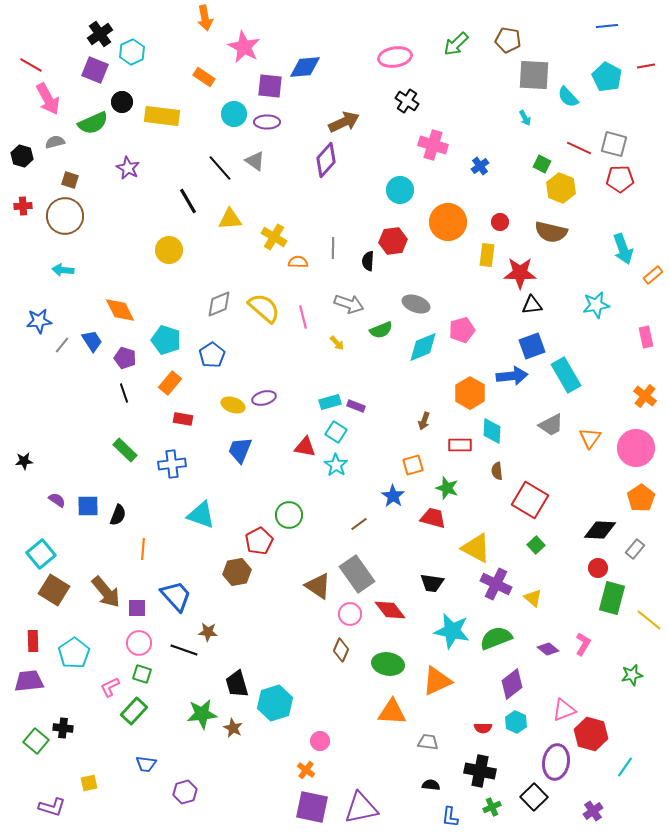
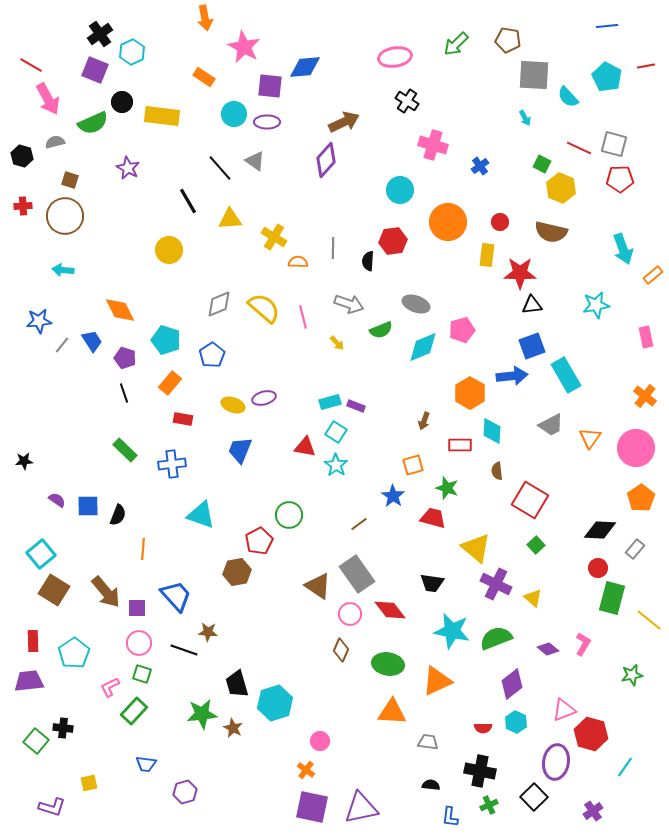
yellow triangle at (476, 548): rotated 12 degrees clockwise
green cross at (492, 807): moved 3 px left, 2 px up
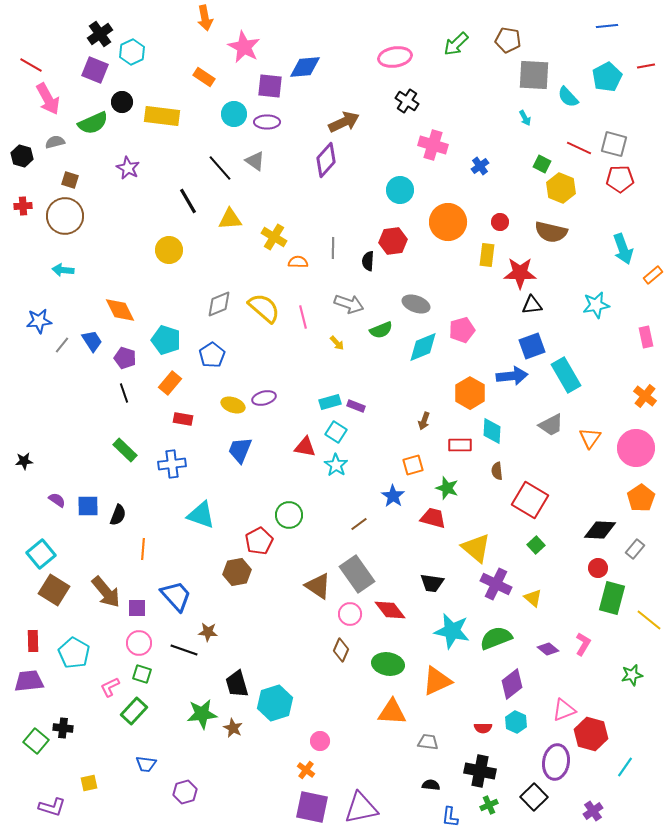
cyan pentagon at (607, 77): rotated 16 degrees clockwise
cyan pentagon at (74, 653): rotated 8 degrees counterclockwise
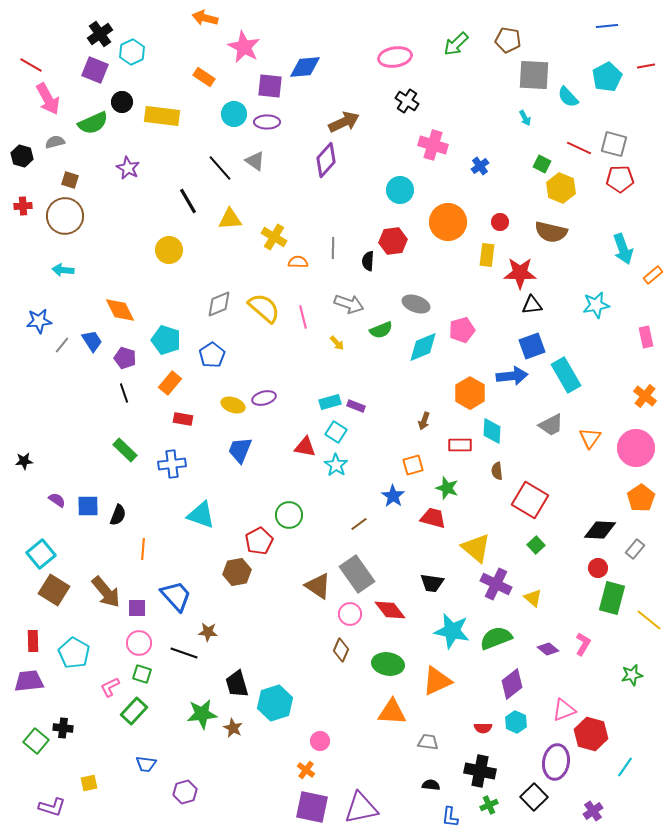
orange arrow at (205, 18): rotated 115 degrees clockwise
black line at (184, 650): moved 3 px down
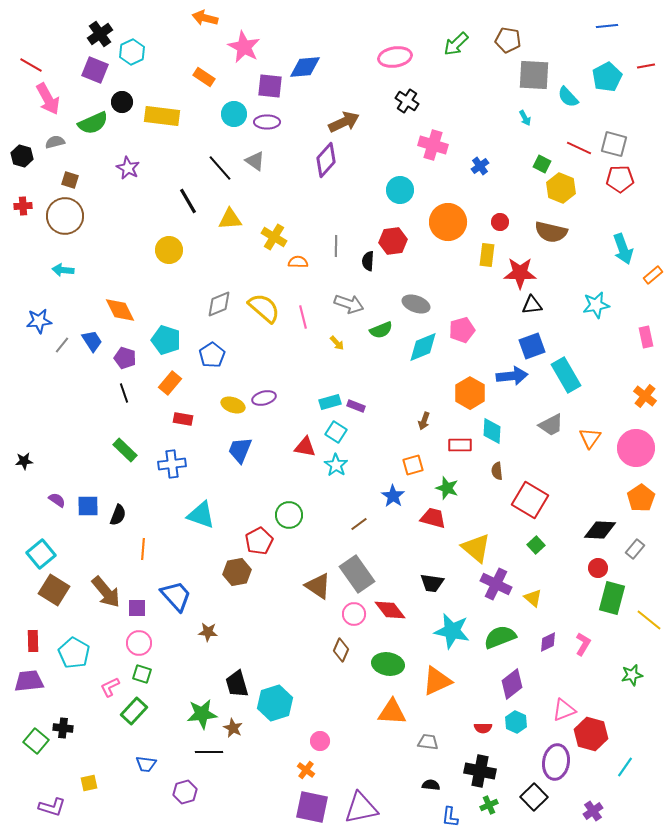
gray line at (333, 248): moved 3 px right, 2 px up
pink circle at (350, 614): moved 4 px right
green semicircle at (496, 638): moved 4 px right, 1 px up
purple diamond at (548, 649): moved 7 px up; rotated 65 degrees counterclockwise
black line at (184, 653): moved 25 px right, 99 px down; rotated 20 degrees counterclockwise
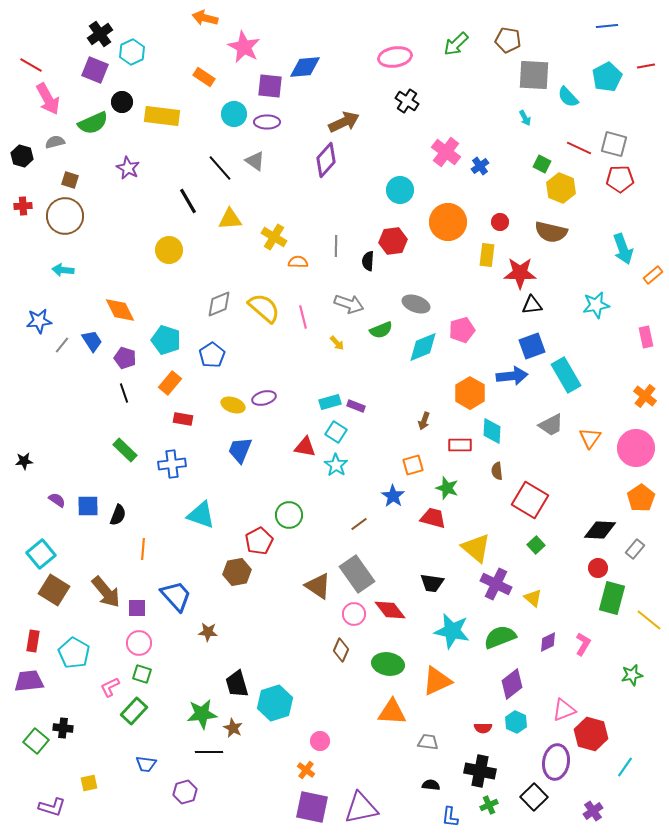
pink cross at (433, 145): moved 13 px right, 7 px down; rotated 20 degrees clockwise
red rectangle at (33, 641): rotated 10 degrees clockwise
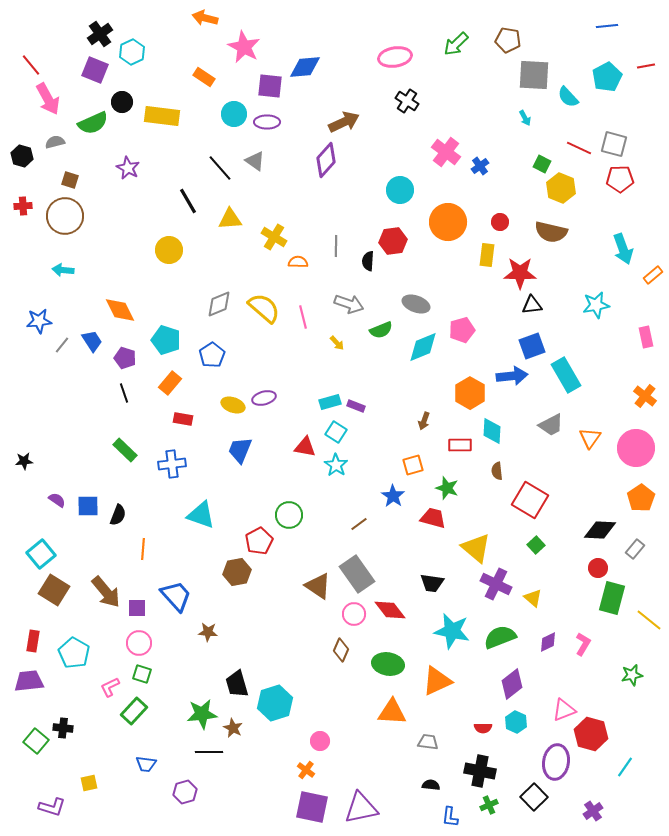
red line at (31, 65): rotated 20 degrees clockwise
